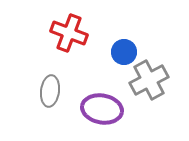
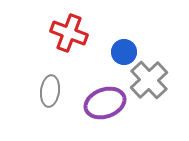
gray cross: rotated 15 degrees counterclockwise
purple ellipse: moved 3 px right, 6 px up; rotated 30 degrees counterclockwise
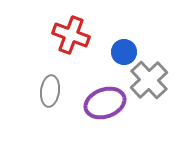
red cross: moved 2 px right, 2 px down
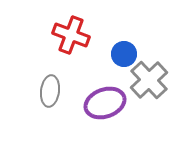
blue circle: moved 2 px down
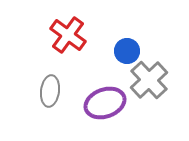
red cross: moved 3 px left; rotated 15 degrees clockwise
blue circle: moved 3 px right, 3 px up
